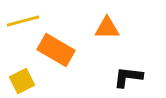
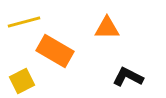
yellow line: moved 1 px right, 1 px down
orange rectangle: moved 1 px left, 1 px down
black L-shape: rotated 20 degrees clockwise
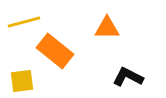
orange rectangle: rotated 9 degrees clockwise
yellow square: rotated 20 degrees clockwise
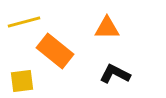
black L-shape: moved 13 px left, 3 px up
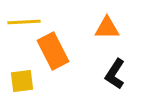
yellow line: rotated 12 degrees clockwise
orange rectangle: moved 2 px left; rotated 24 degrees clockwise
black L-shape: rotated 84 degrees counterclockwise
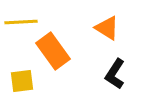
yellow line: moved 3 px left
orange triangle: rotated 32 degrees clockwise
orange rectangle: rotated 9 degrees counterclockwise
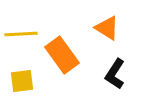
yellow line: moved 12 px down
orange rectangle: moved 9 px right, 4 px down
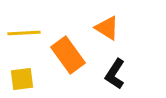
yellow line: moved 3 px right, 1 px up
orange rectangle: moved 6 px right
yellow square: moved 2 px up
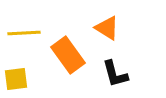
black L-shape: rotated 48 degrees counterclockwise
yellow square: moved 6 px left
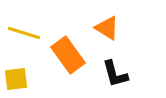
yellow line: rotated 20 degrees clockwise
